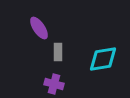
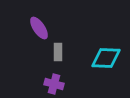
cyan diamond: moved 3 px right, 1 px up; rotated 12 degrees clockwise
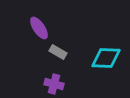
gray rectangle: rotated 60 degrees counterclockwise
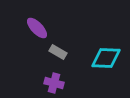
purple ellipse: moved 2 px left; rotated 10 degrees counterclockwise
purple cross: moved 1 px up
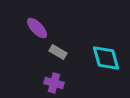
cyan diamond: rotated 72 degrees clockwise
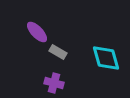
purple ellipse: moved 4 px down
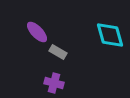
cyan diamond: moved 4 px right, 23 px up
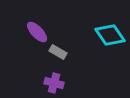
cyan diamond: rotated 20 degrees counterclockwise
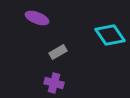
purple ellipse: moved 14 px up; rotated 25 degrees counterclockwise
gray rectangle: rotated 60 degrees counterclockwise
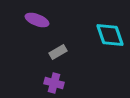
purple ellipse: moved 2 px down
cyan diamond: rotated 16 degrees clockwise
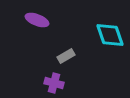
gray rectangle: moved 8 px right, 4 px down
